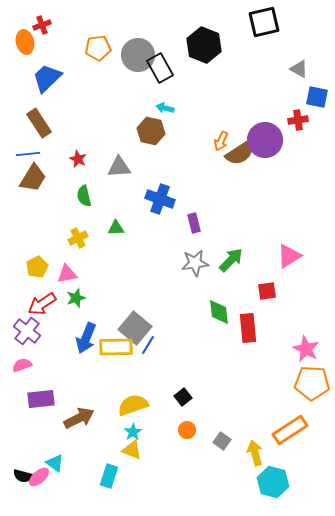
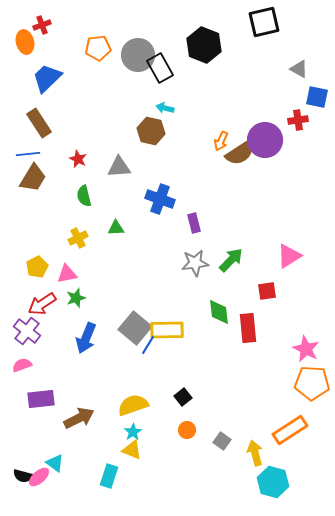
yellow rectangle at (116, 347): moved 51 px right, 17 px up
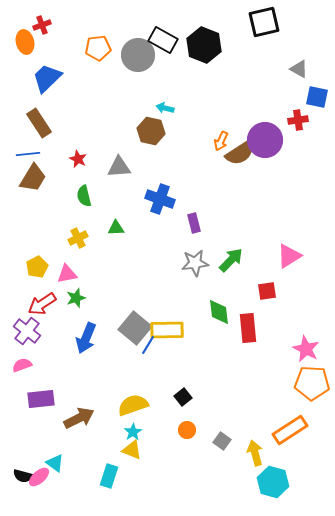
black rectangle at (160, 68): moved 3 px right, 28 px up; rotated 32 degrees counterclockwise
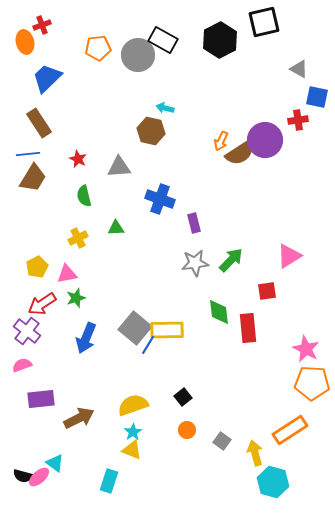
black hexagon at (204, 45): moved 16 px right, 5 px up; rotated 12 degrees clockwise
cyan rectangle at (109, 476): moved 5 px down
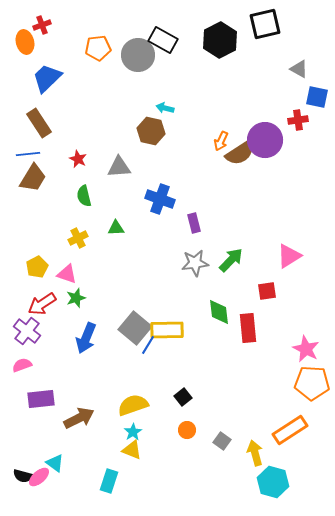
black square at (264, 22): moved 1 px right, 2 px down
pink triangle at (67, 274): rotated 30 degrees clockwise
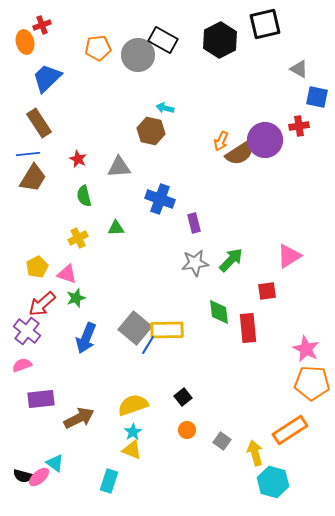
red cross at (298, 120): moved 1 px right, 6 px down
red arrow at (42, 304): rotated 8 degrees counterclockwise
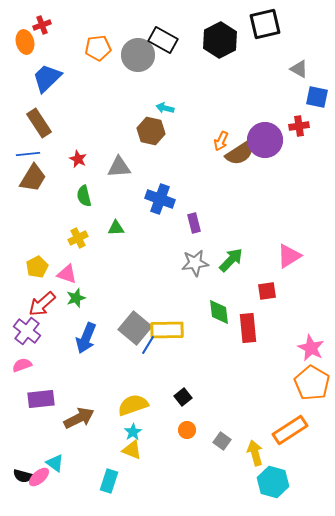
pink star at (306, 349): moved 5 px right, 1 px up
orange pentagon at (312, 383): rotated 28 degrees clockwise
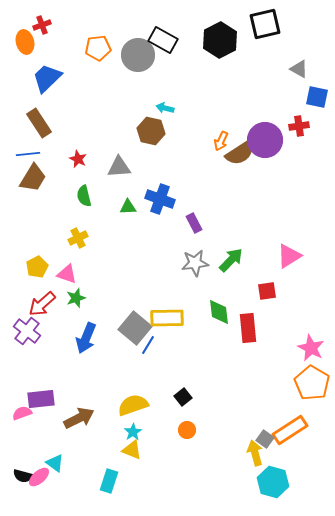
purple rectangle at (194, 223): rotated 12 degrees counterclockwise
green triangle at (116, 228): moved 12 px right, 21 px up
yellow rectangle at (167, 330): moved 12 px up
pink semicircle at (22, 365): moved 48 px down
gray square at (222, 441): moved 43 px right, 2 px up
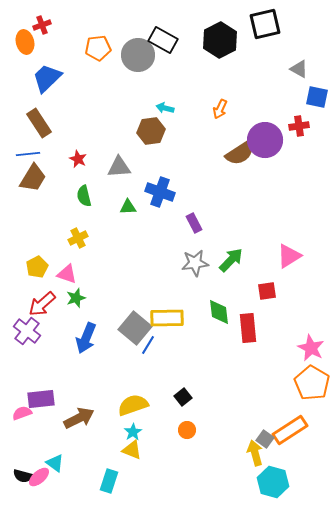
brown hexagon at (151, 131): rotated 20 degrees counterclockwise
orange arrow at (221, 141): moved 1 px left, 32 px up
blue cross at (160, 199): moved 7 px up
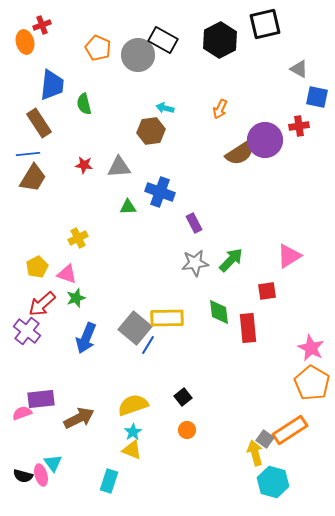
orange pentagon at (98, 48): rotated 30 degrees clockwise
blue trapezoid at (47, 78): moved 5 px right, 7 px down; rotated 140 degrees clockwise
red star at (78, 159): moved 6 px right, 6 px down; rotated 18 degrees counterclockwise
green semicircle at (84, 196): moved 92 px up
cyan triangle at (55, 463): moved 2 px left; rotated 18 degrees clockwise
pink ellipse at (39, 477): moved 2 px right, 2 px up; rotated 65 degrees counterclockwise
